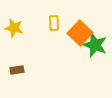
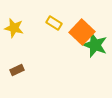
yellow rectangle: rotated 56 degrees counterclockwise
orange square: moved 2 px right, 1 px up
brown rectangle: rotated 16 degrees counterclockwise
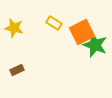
orange square: rotated 20 degrees clockwise
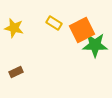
orange square: moved 2 px up
green star: rotated 20 degrees counterclockwise
brown rectangle: moved 1 px left, 2 px down
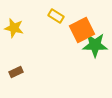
yellow rectangle: moved 2 px right, 7 px up
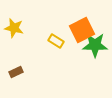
yellow rectangle: moved 25 px down
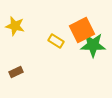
yellow star: moved 1 px right, 2 px up
green star: moved 2 px left
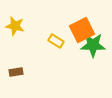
brown rectangle: rotated 16 degrees clockwise
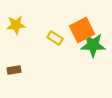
yellow star: moved 1 px right, 1 px up; rotated 18 degrees counterclockwise
yellow rectangle: moved 1 px left, 3 px up
brown rectangle: moved 2 px left, 2 px up
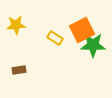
brown rectangle: moved 5 px right
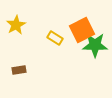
yellow star: rotated 24 degrees counterclockwise
green star: moved 2 px right
